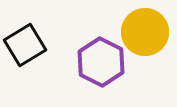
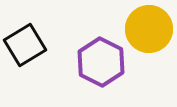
yellow circle: moved 4 px right, 3 px up
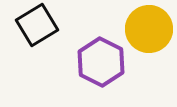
black square: moved 12 px right, 20 px up
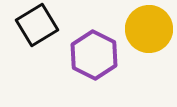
purple hexagon: moved 7 px left, 7 px up
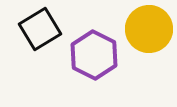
black square: moved 3 px right, 4 px down
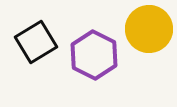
black square: moved 4 px left, 13 px down
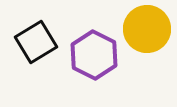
yellow circle: moved 2 px left
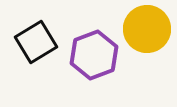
purple hexagon: rotated 12 degrees clockwise
